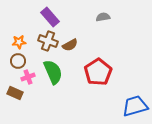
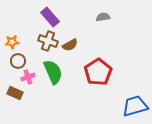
orange star: moved 7 px left
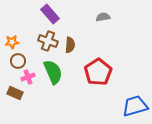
purple rectangle: moved 3 px up
brown semicircle: rotated 56 degrees counterclockwise
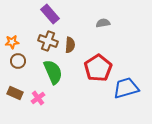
gray semicircle: moved 6 px down
red pentagon: moved 4 px up
pink cross: moved 10 px right, 21 px down; rotated 16 degrees counterclockwise
blue trapezoid: moved 9 px left, 18 px up
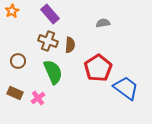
orange star: moved 31 px up; rotated 24 degrees counterclockwise
blue trapezoid: rotated 52 degrees clockwise
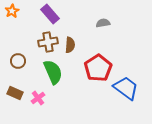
brown cross: moved 1 px down; rotated 30 degrees counterclockwise
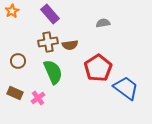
brown semicircle: rotated 77 degrees clockwise
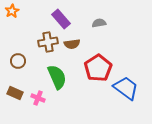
purple rectangle: moved 11 px right, 5 px down
gray semicircle: moved 4 px left
brown semicircle: moved 2 px right, 1 px up
green semicircle: moved 4 px right, 5 px down
pink cross: rotated 32 degrees counterclockwise
